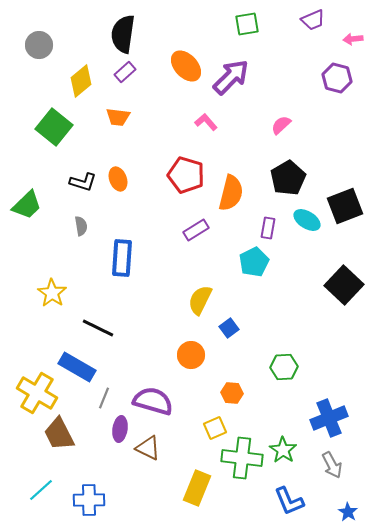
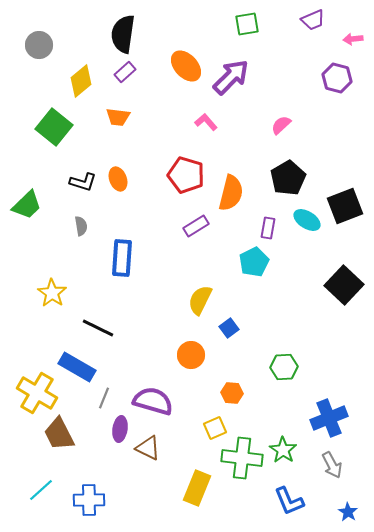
purple rectangle at (196, 230): moved 4 px up
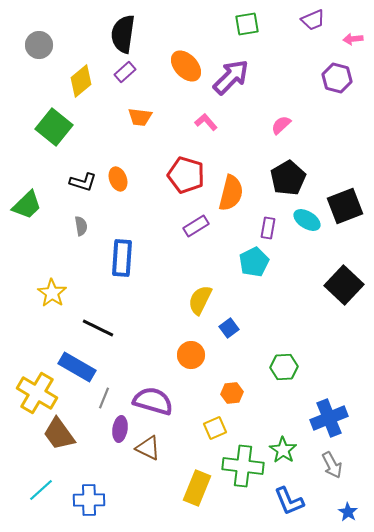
orange trapezoid at (118, 117): moved 22 px right
orange hexagon at (232, 393): rotated 10 degrees counterclockwise
brown trapezoid at (59, 434): rotated 9 degrees counterclockwise
green cross at (242, 458): moved 1 px right, 8 px down
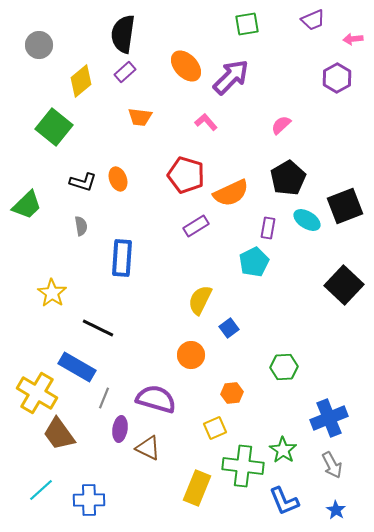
purple hexagon at (337, 78): rotated 16 degrees clockwise
orange semicircle at (231, 193): rotated 51 degrees clockwise
purple semicircle at (153, 401): moved 3 px right, 2 px up
blue L-shape at (289, 501): moved 5 px left
blue star at (348, 512): moved 12 px left, 2 px up
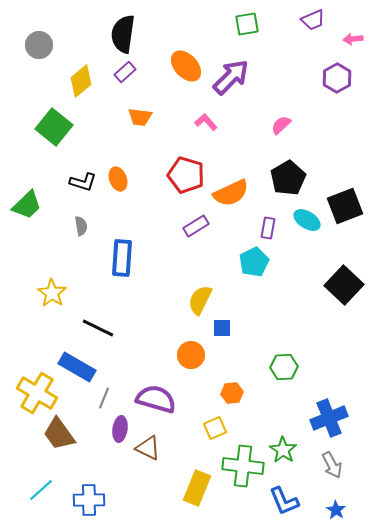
blue square at (229, 328): moved 7 px left; rotated 36 degrees clockwise
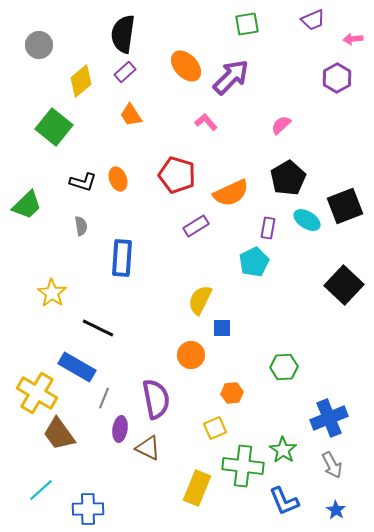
orange trapezoid at (140, 117): moved 9 px left, 2 px up; rotated 50 degrees clockwise
red pentagon at (186, 175): moved 9 px left
purple semicircle at (156, 399): rotated 63 degrees clockwise
blue cross at (89, 500): moved 1 px left, 9 px down
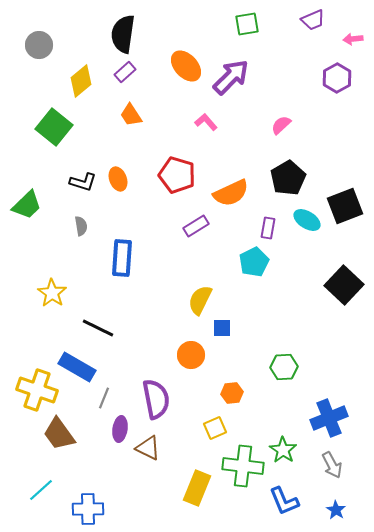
yellow cross at (37, 393): moved 3 px up; rotated 12 degrees counterclockwise
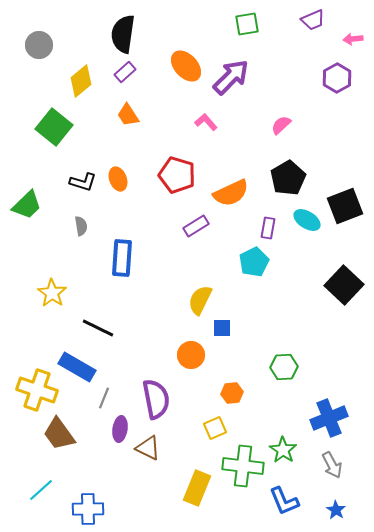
orange trapezoid at (131, 115): moved 3 px left
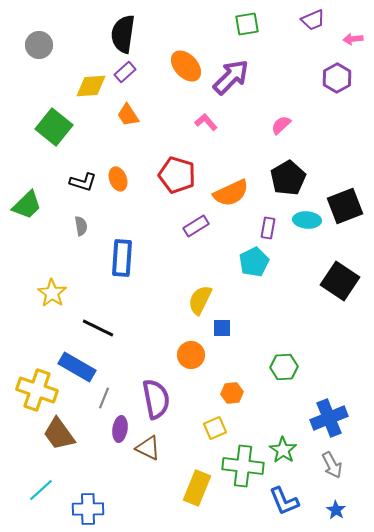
yellow diamond at (81, 81): moved 10 px right, 5 px down; rotated 36 degrees clockwise
cyan ellipse at (307, 220): rotated 28 degrees counterclockwise
black square at (344, 285): moved 4 px left, 4 px up; rotated 9 degrees counterclockwise
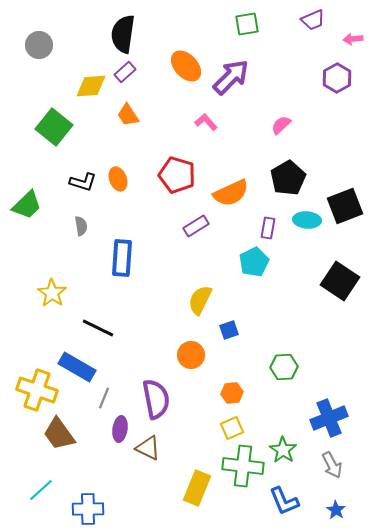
blue square at (222, 328): moved 7 px right, 2 px down; rotated 18 degrees counterclockwise
yellow square at (215, 428): moved 17 px right
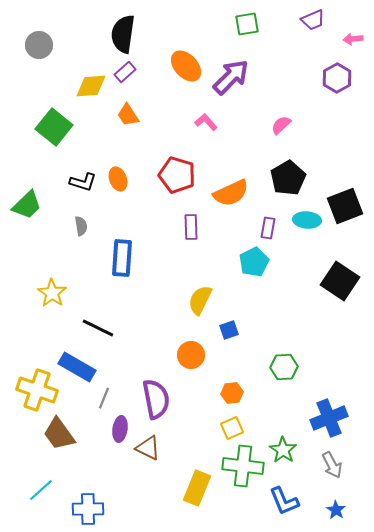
purple rectangle at (196, 226): moved 5 px left, 1 px down; rotated 60 degrees counterclockwise
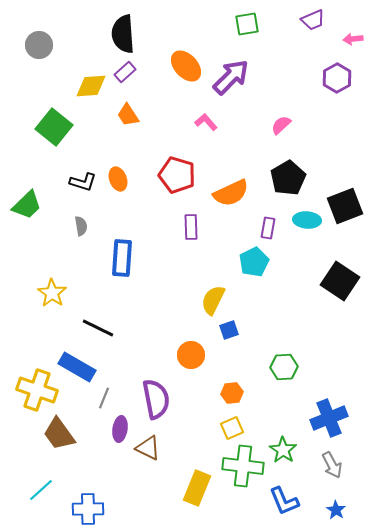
black semicircle at (123, 34): rotated 12 degrees counterclockwise
yellow semicircle at (200, 300): moved 13 px right
